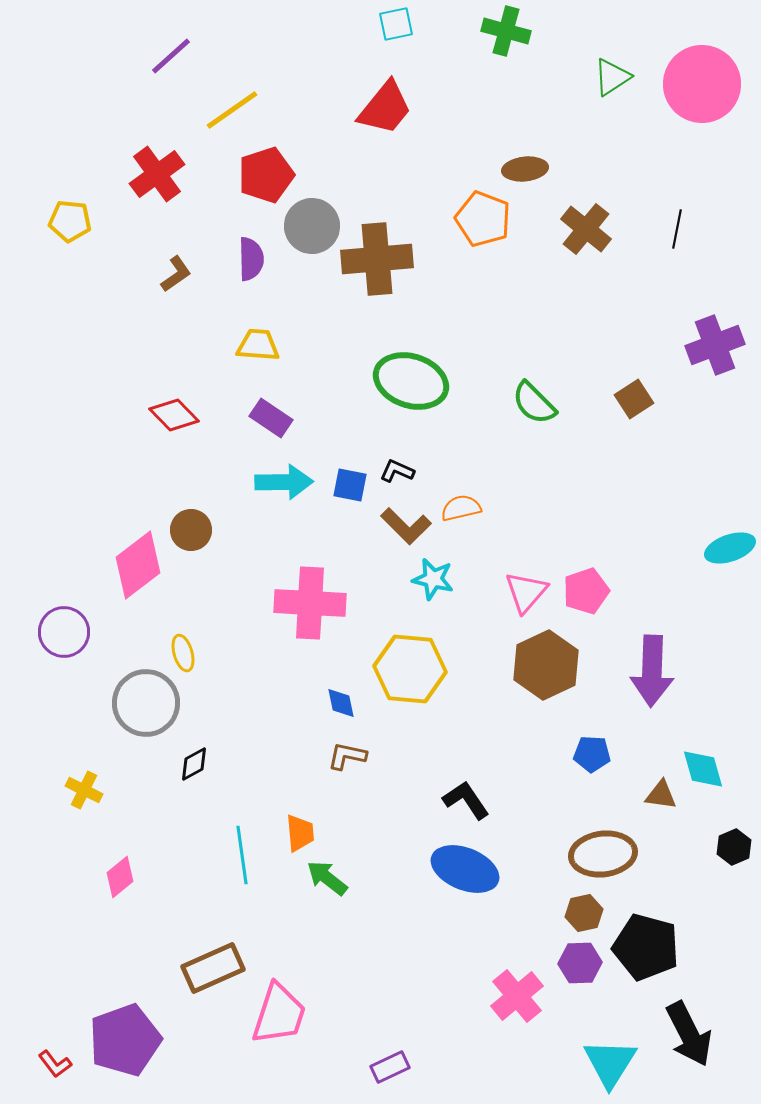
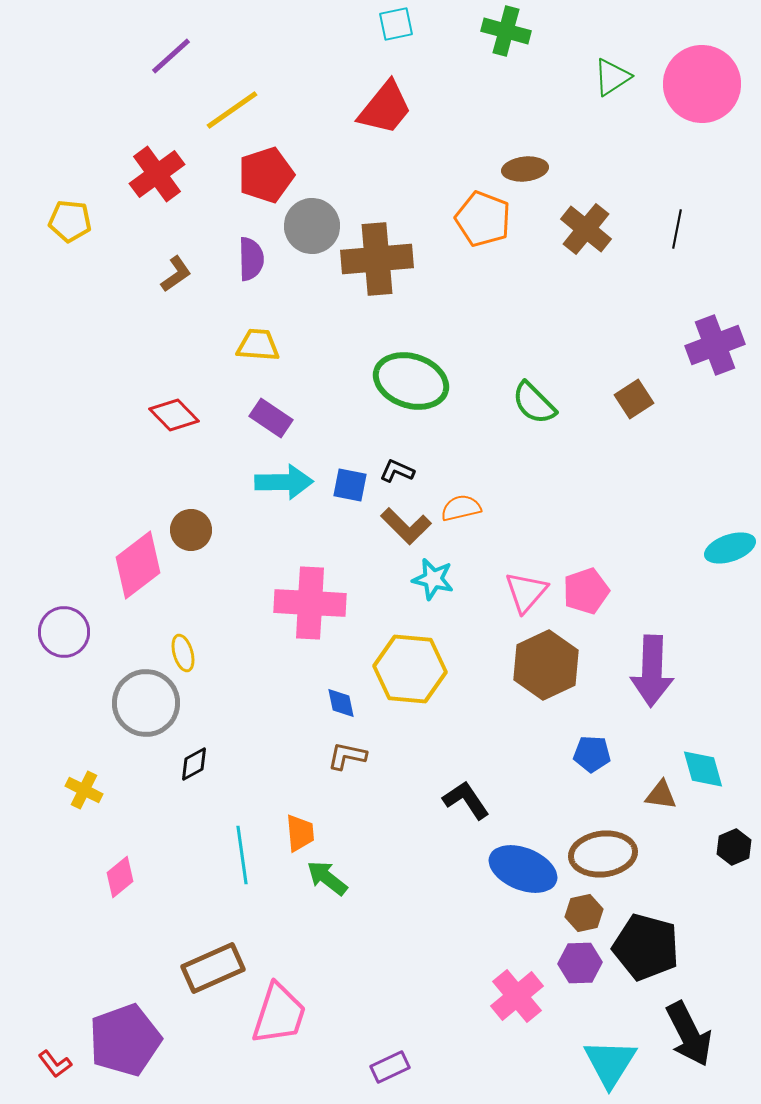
blue ellipse at (465, 869): moved 58 px right
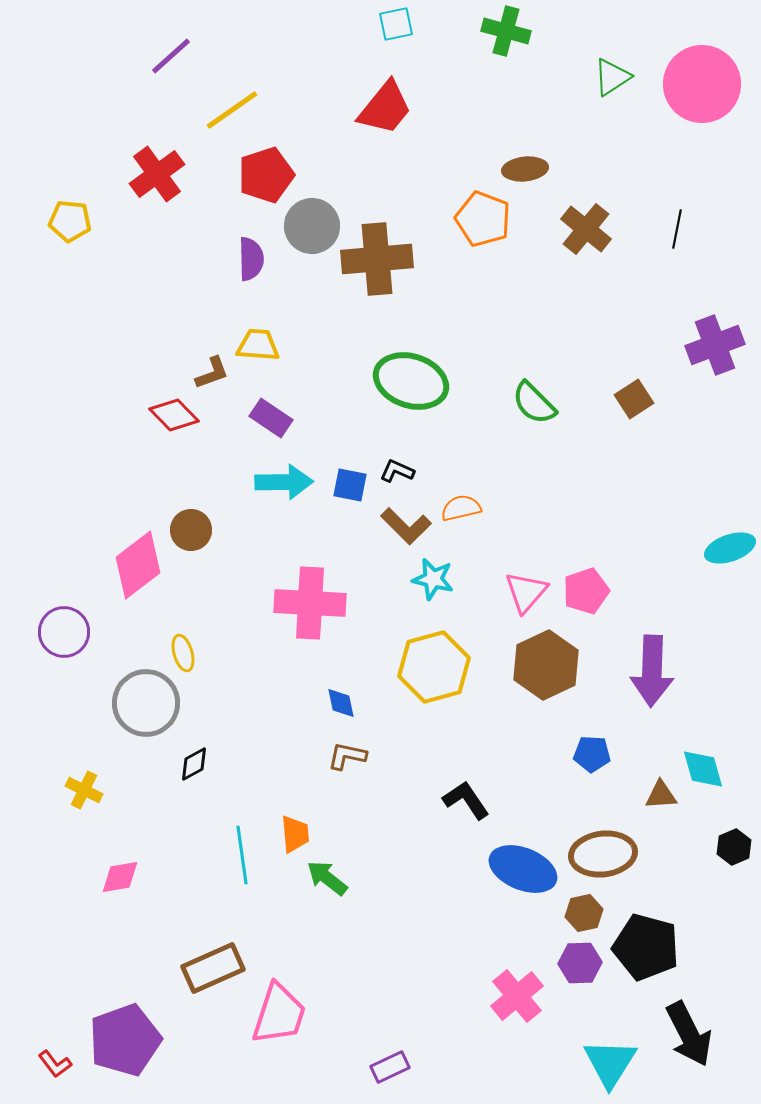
brown L-shape at (176, 274): moved 36 px right, 99 px down; rotated 15 degrees clockwise
yellow hexagon at (410, 669): moved 24 px right, 2 px up; rotated 20 degrees counterclockwise
brown triangle at (661, 795): rotated 12 degrees counterclockwise
orange trapezoid at (300, 833): moved 5 px left, 1 px down
pink diamond at (120, 877): rotated 30 degrees clockwise
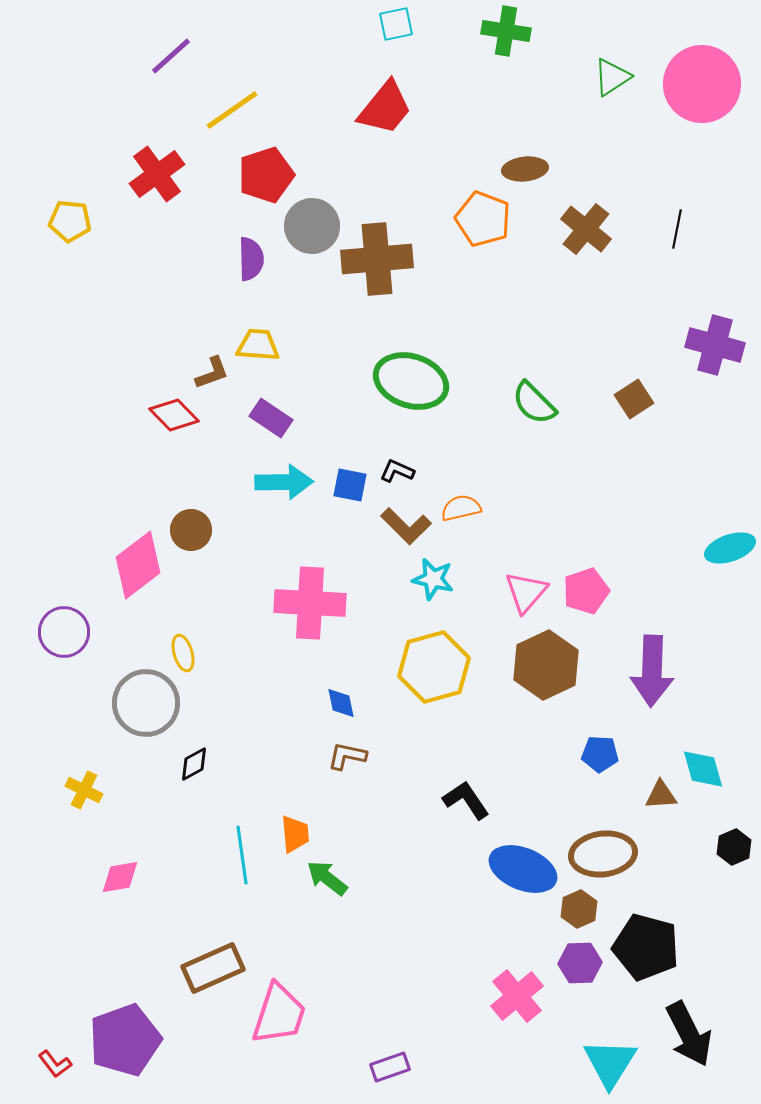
green cross at (506, 31): rotated 6 degrees counterclockwise
purple cross at (715, 345): rotated 36 degrees clockwise
blue pentagon at (592, 754): moved 8 px right
brown hexagon at (584, 913): moved 5 px left, 4 px up; rotated 12 degrees counterclockwise
purple rectangle at (390, 1067): rotated 6 degrees clockwise
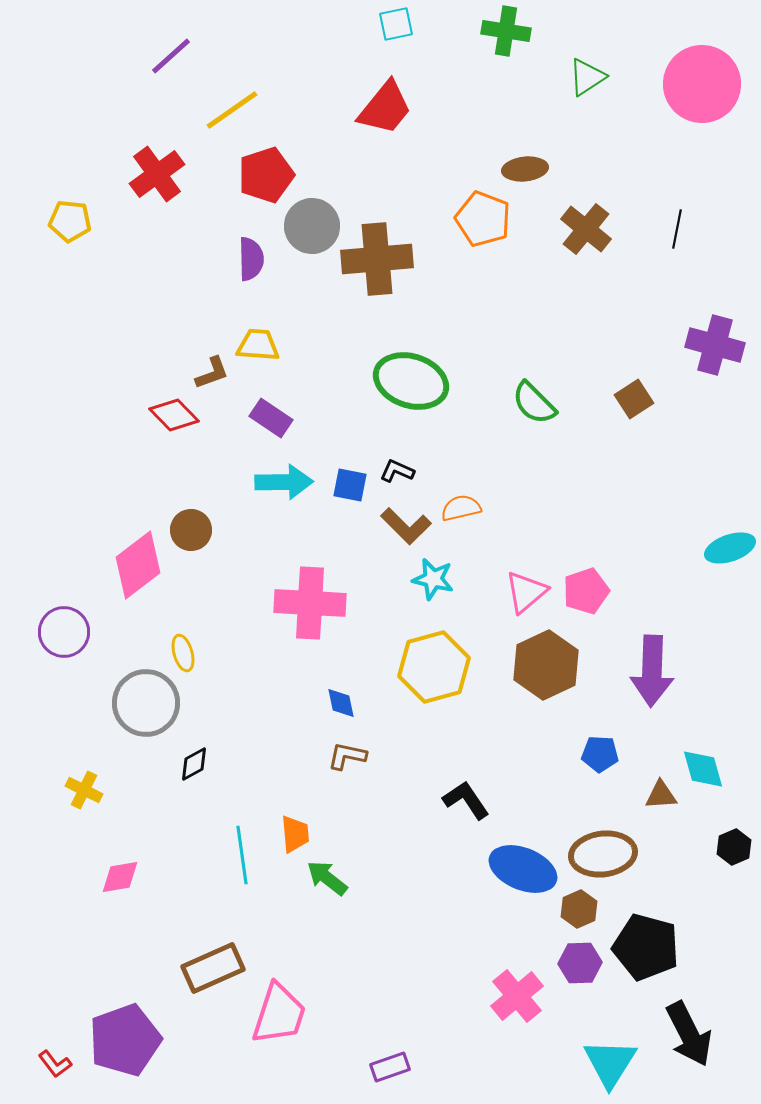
green triangle at (612, 77): moved 25 px left
pink triangle at (526, 592): rotated 9 degrees clockwise
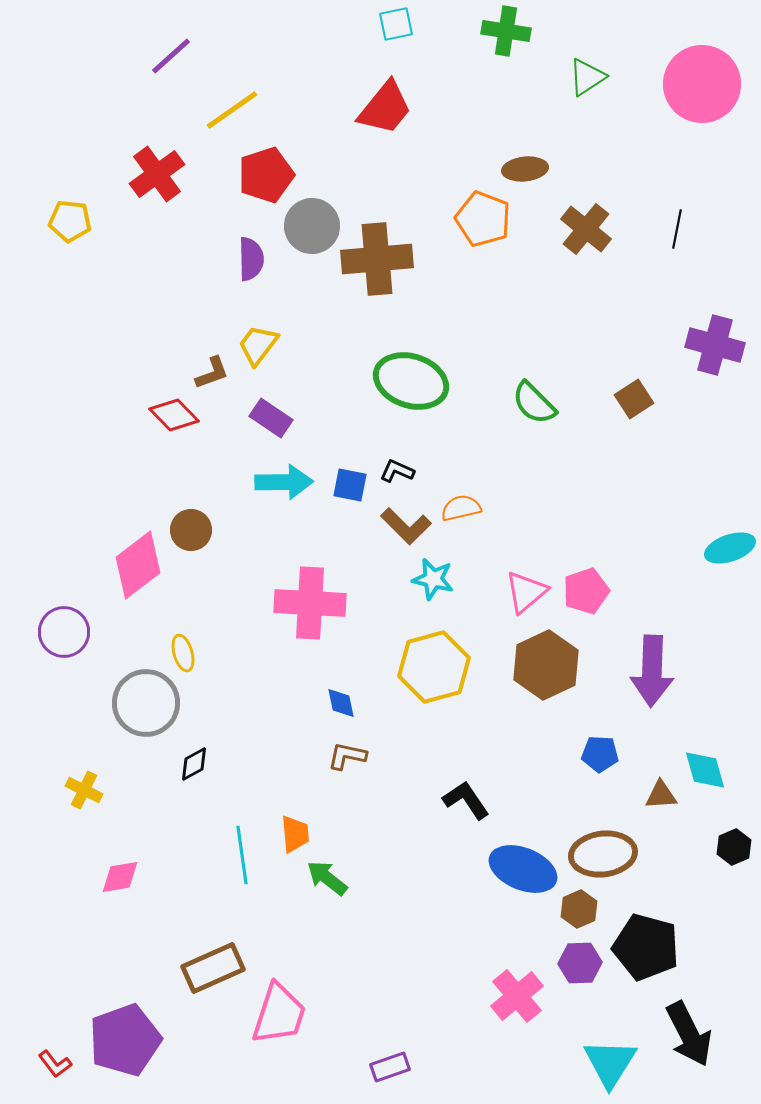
yellow trapezoid at (258, 345): rotated 57 degrees counterclockwise
cyan diamond at (703, 769): moved 2 px right, 1 px down
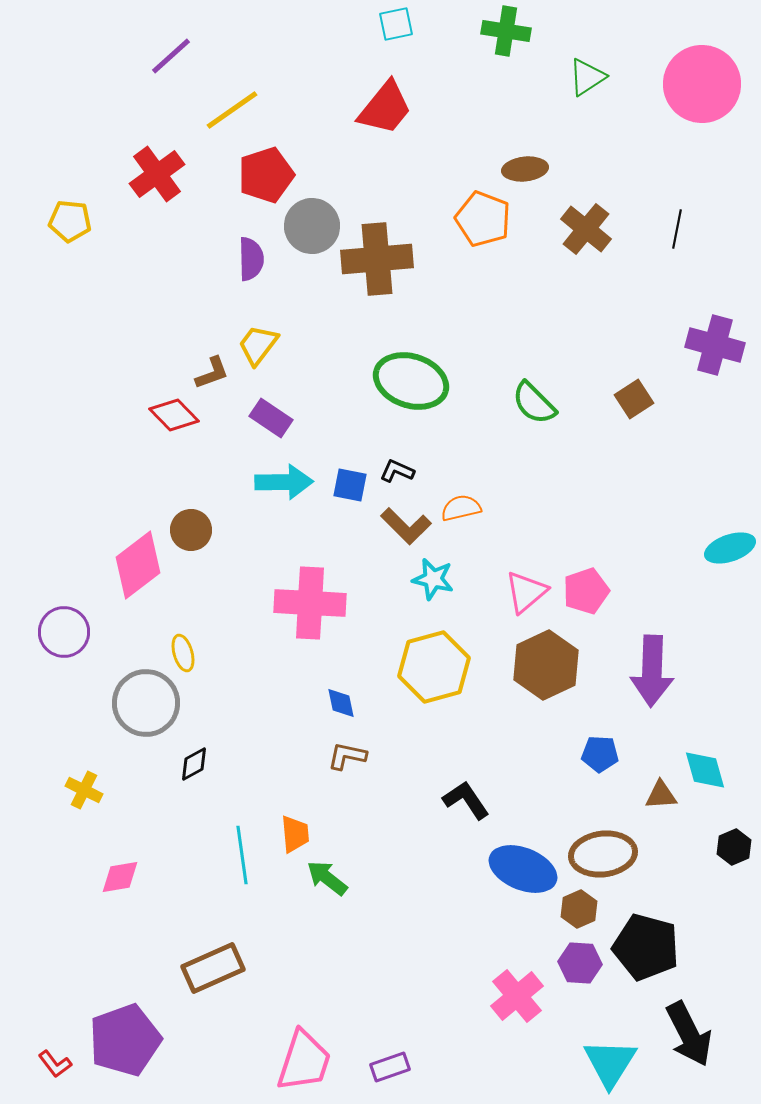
purple hexagon at (580, 963): rotated 6 degrees clockwise
pink trapezoid at (279, 1014): moved 25 px right, 47 px down
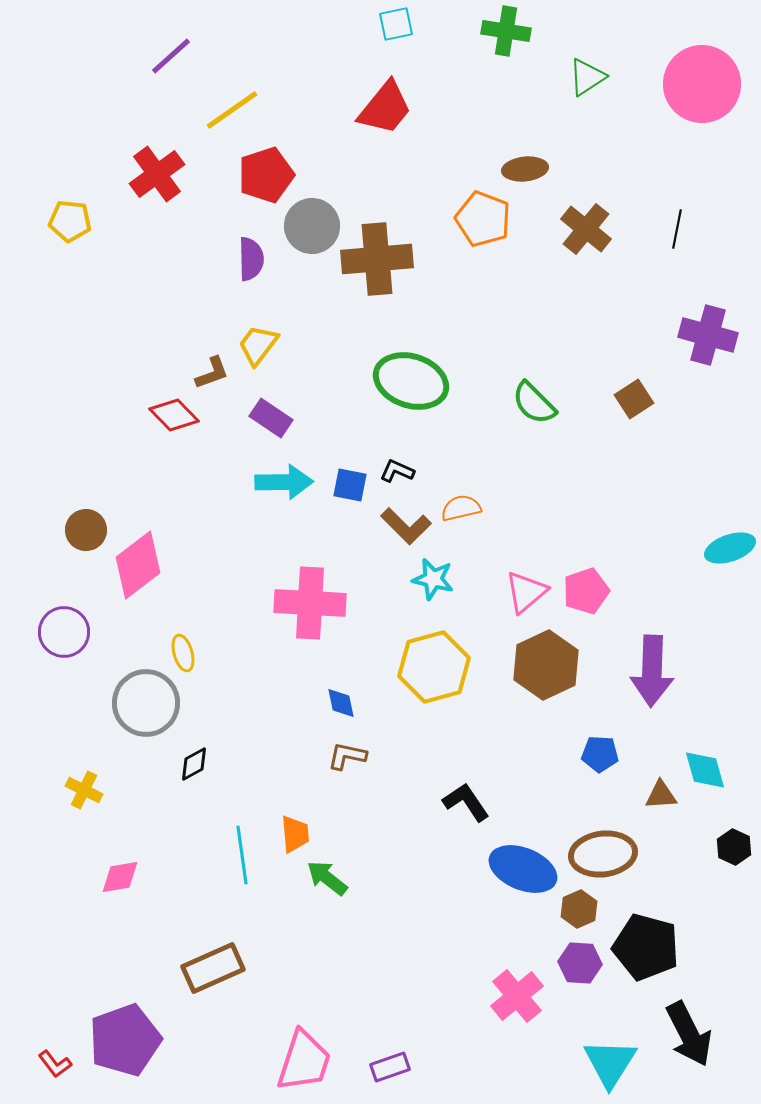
purple cross at (715, 345): moved 7 px left, 10 px up
brown circle at (191, 530): moved 105 px left
black L-shape at (466, 800): moved 2 px down
black hexagon at (734, 847): rotated 12 degrees counterclockwise
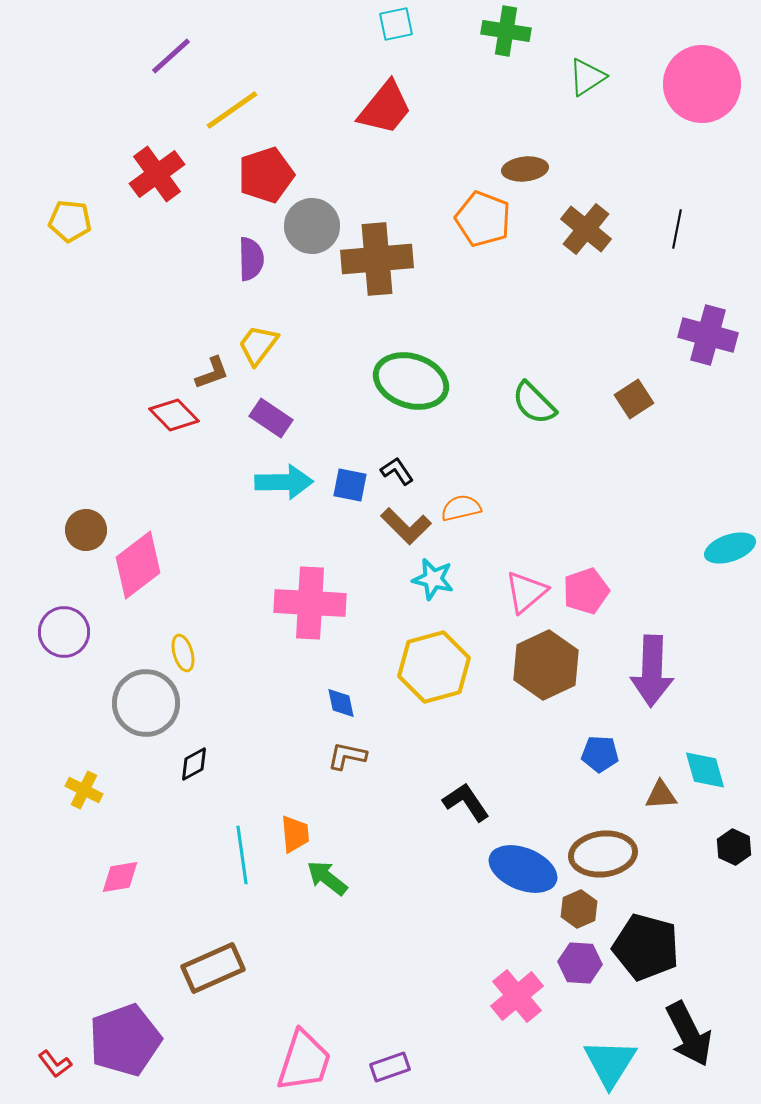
black L-shape at (397, 471): rotated 32 degrees clockwise
